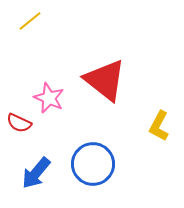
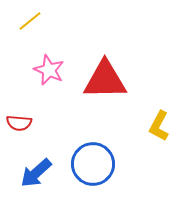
red triangle: rotated 39 degrees counterclockwise
pink star: moved 28 px up
red semicircle: rotated 20 degrees counterclockwise
blue arrow: rotated 8 degrees clockwise
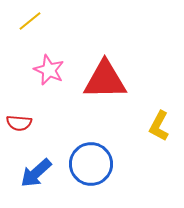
blue circle: moved 2 px left
